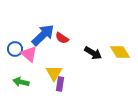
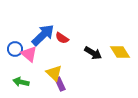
yellow triangle: rotated 18 degrees counterclockwise
purple rectangle: rotated 32 degrees counterclockwise
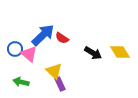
yellow triangle: moved 2 px up
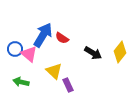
blue arrow: rotated 15 degrees counterclockwise
yellow diamond: rotated 70 degrees clockwise
purple rectangle: moved 8 px right, 1 px down
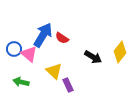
blue circle: moved 1 px left
black arrow: moved 4 px down
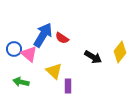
purple rectangle: moved 1 px down; rotated 24 degrees clockwise
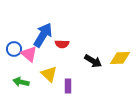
red semicircle: moved 6 px down; rotated 32 degrees counterclockwise
yellow diamond: moved 6 px down; rotated 50 degrees clockwise
black arrow: moved 4 px down
yellow triangle: moved 5 px left, 3 px down
